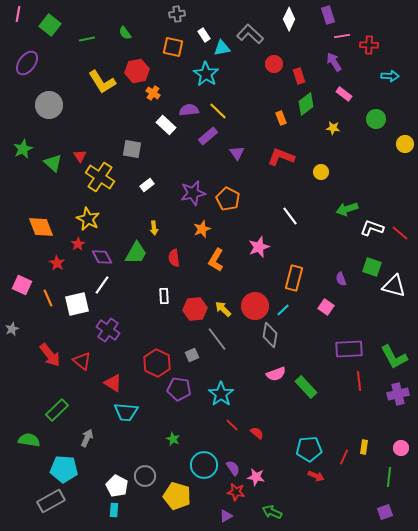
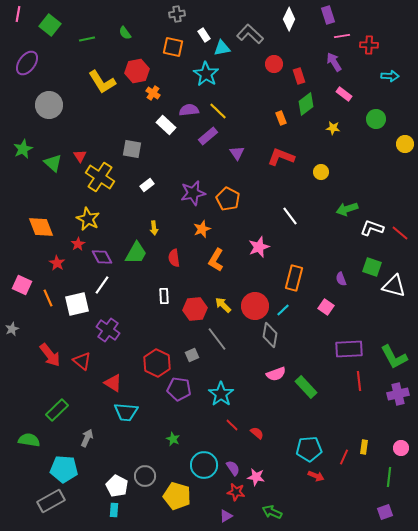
yellow arrow at (223, 309): moved 4 px up
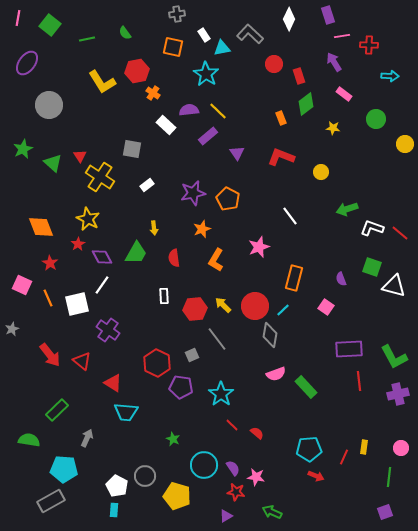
pink line at (18, 14): moved 4 px down
red star at (57, 263): moved 7 px left
purple pentagon at (179, 389): moved 2 px right, 2 px up
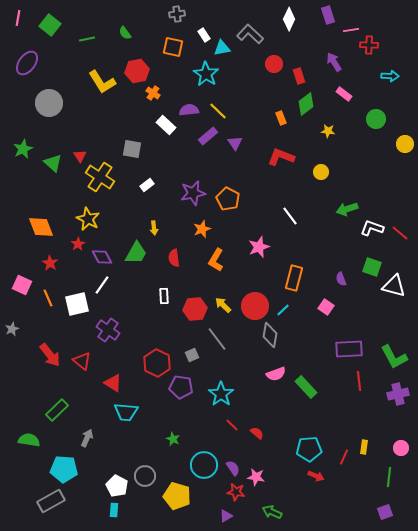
pink line at (342, 36): moved 9 px right, 6 px up
gray circle at (49, 105): moved 2 px up
yellow star at (333, 128): moved 5 px left, 3 px down
purple triangle at (237, 153): moved 2 px left, 10 px up
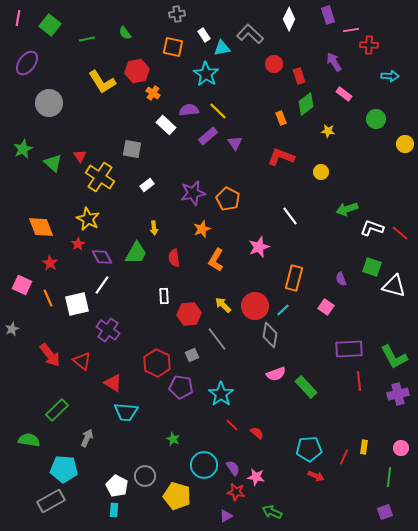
red hexagon at (195, 309): moved 6 px left, 5 px down
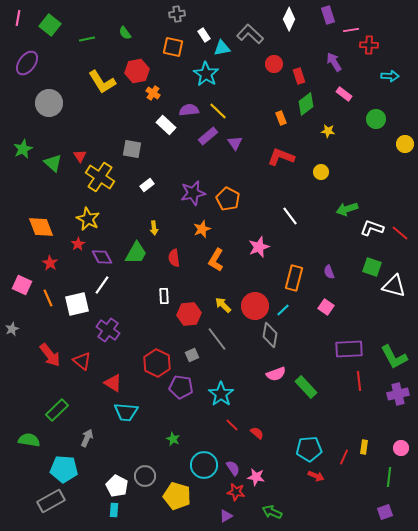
purple semicircle at (341, 279): moved 12 px left, 7 px up
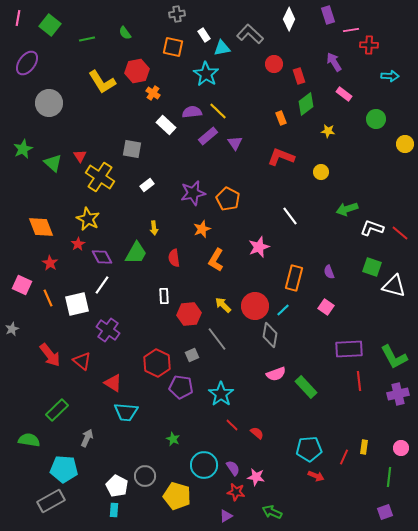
purple semicircle at (189, 110): moved 3 px right, 2 px down
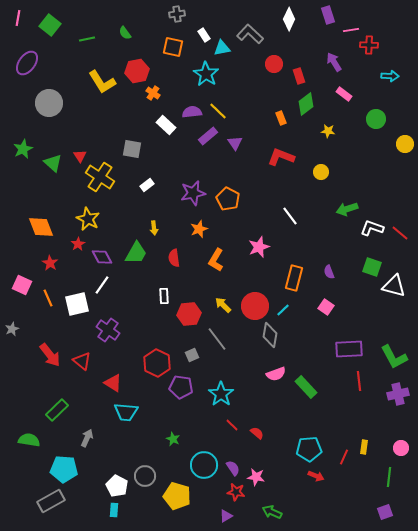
orange star at (202, 229): moved 3 px left
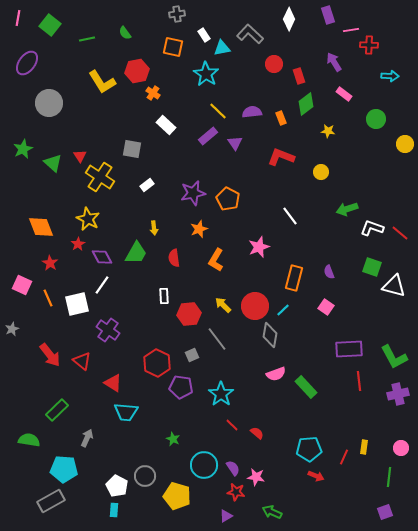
purple semicircle at (192, 112): moved 60 px right
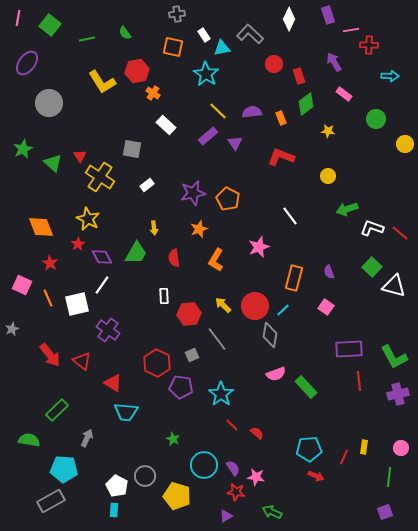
yellow circle at (321, 172): moved 7 px right, 4 px down
green square at (372, 267): rotated 24 degrees clockwise
